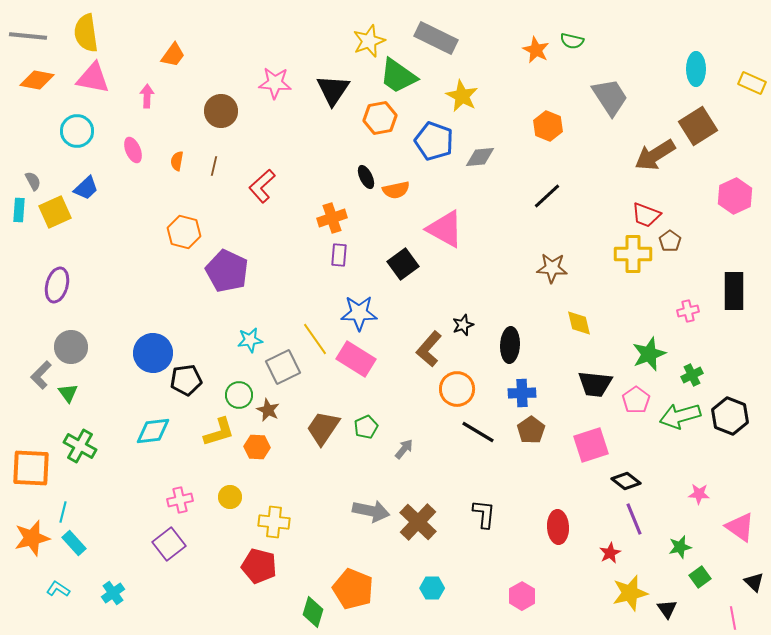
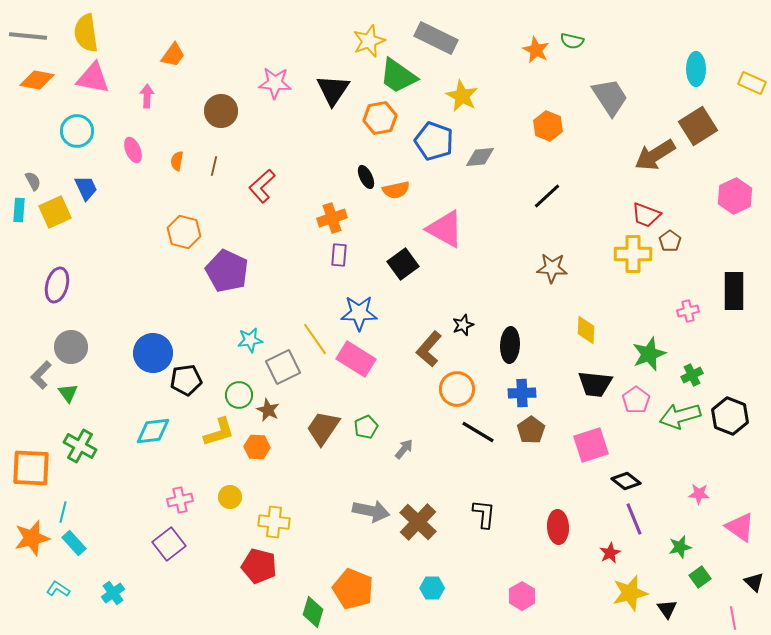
blue trapezoid at (86, 188): rotated 72 degrees counterclockwise
yellow diamond at (579, 323): moved 7 px right, 7 px down; rotated 16 degrees clockwise
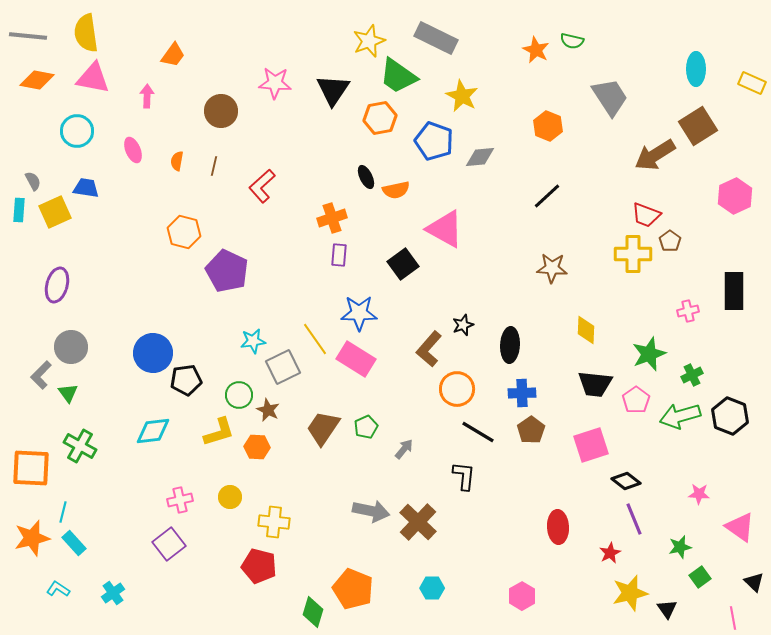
blue trapezoid at (86, 188): rotated 56 degrees counterclockwise
cyan star at (250, 340): moved 3 px right, 1 px down
black L-shape at (484, 514): moved 20 px left, 38 px up
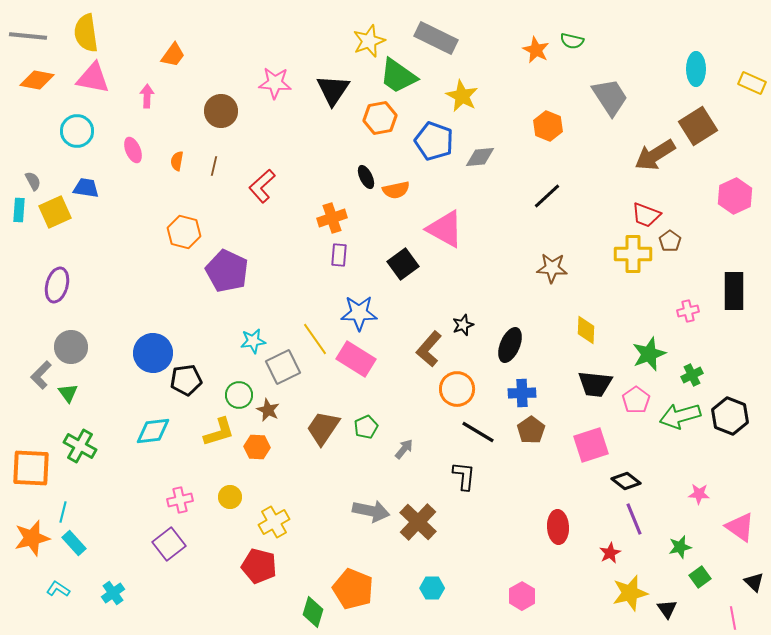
black ellipse at (510, 345): rotated 20 degrees clockwise
yellow cross at (274, 522): rotated 36 degrees counterclockwise
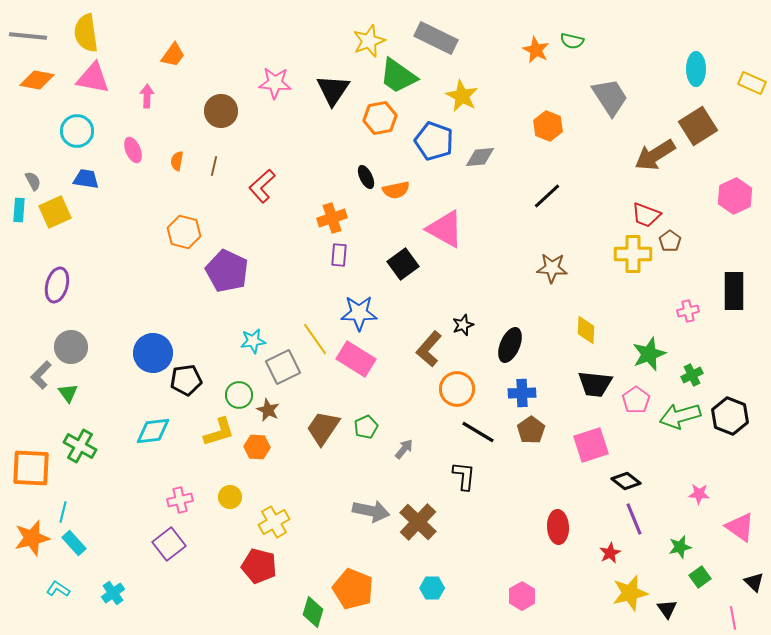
blue trapezoid at (86, 188): moved 9 px up
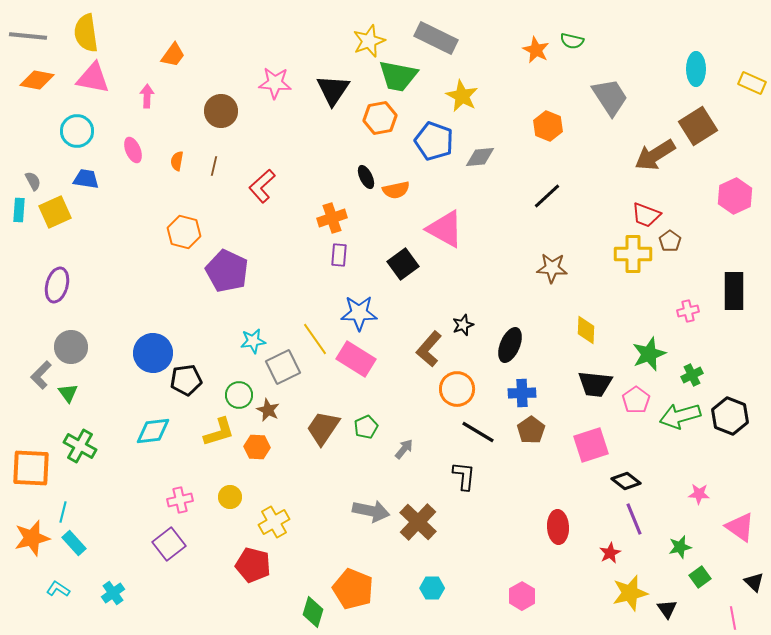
green trapezoid at (398, 76): rotated 24 degrees counterclockwise
red pentagon at (259, 566): moved 6 px left, 1 px up
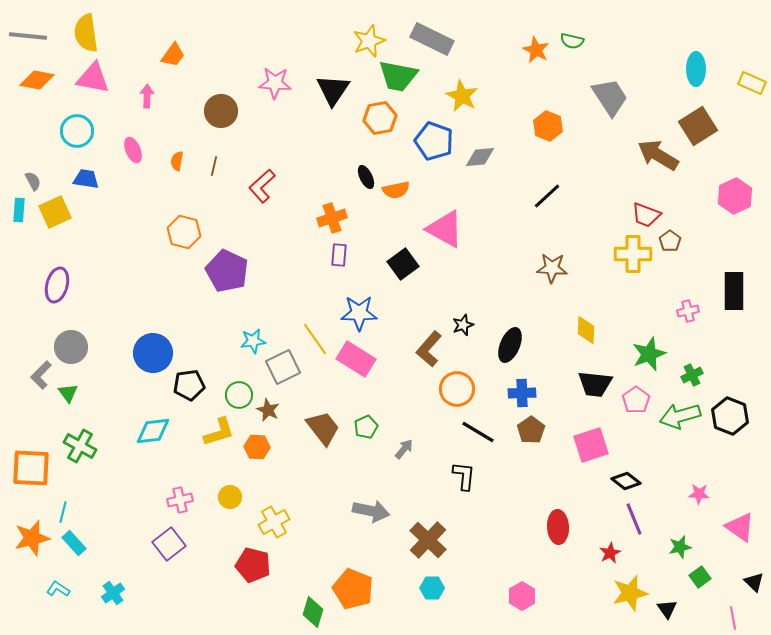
gray rectangle at (436, 38): moved 4 px left, 1 px down
brown arrow at (655, 155): moved 3 px right; rotated 63 degrees clockwise
black pentagon at (186, 380): moved 3 px right, 5 px down
brown trapezoid at (323, 428): rotated 108 degrees clockwise
brown cross at (418, 522): moved 10 px right, 18 px down
